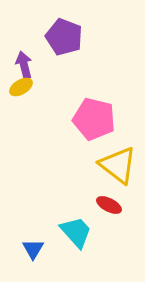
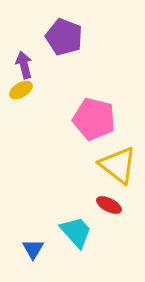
yellow ellipse: moved 3 px down
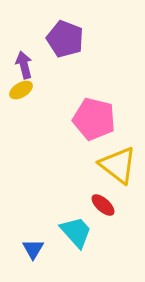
purple pentagon: moved 1 px right, 2 px down
red ellipse: moved 6 px left; rotated 15 degrees clockwise
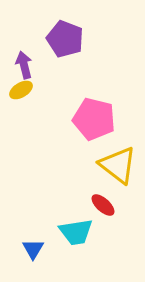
cyan trapezoid: rotated 123 degrees clockwise
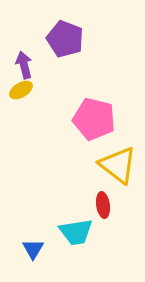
red ellipse: rotated 40 degrees clockwise
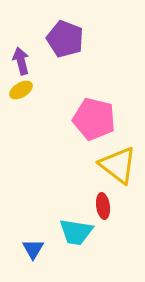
purple arrow: moved 3 px left, 4 px up
red ellipse: moved 1 px down
cyan trapezoid: rotated 18 degrees clockwise
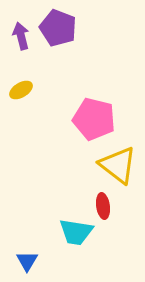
purple pentagon: moved 7 px left, 11 px up
purple arrow: moved 25 px up
blue triangle: moved 6 px left, 12 px down
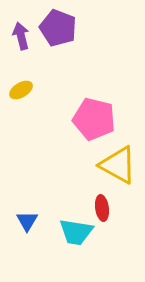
yellow triangle: rotated 9 degrees counterclockwise
red ellipse: moved 1 px left, 2 px down
blue triangle: moved 40 px up
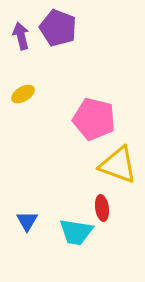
yellow ellipse: moved 2 px right, 4 px down
yellow triangle: rotated 9 degrees counterclockwise
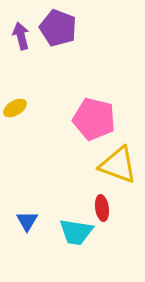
yellow ellipse: moved 8 px left, 14 px down
